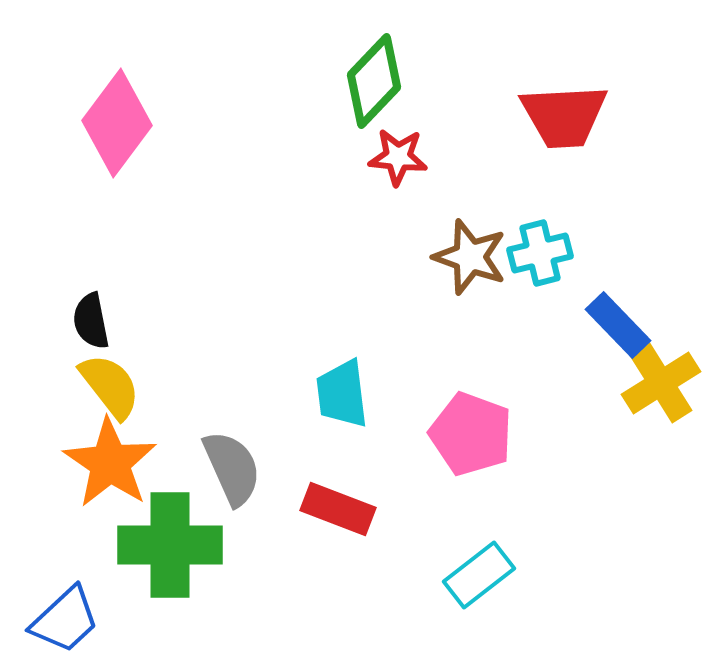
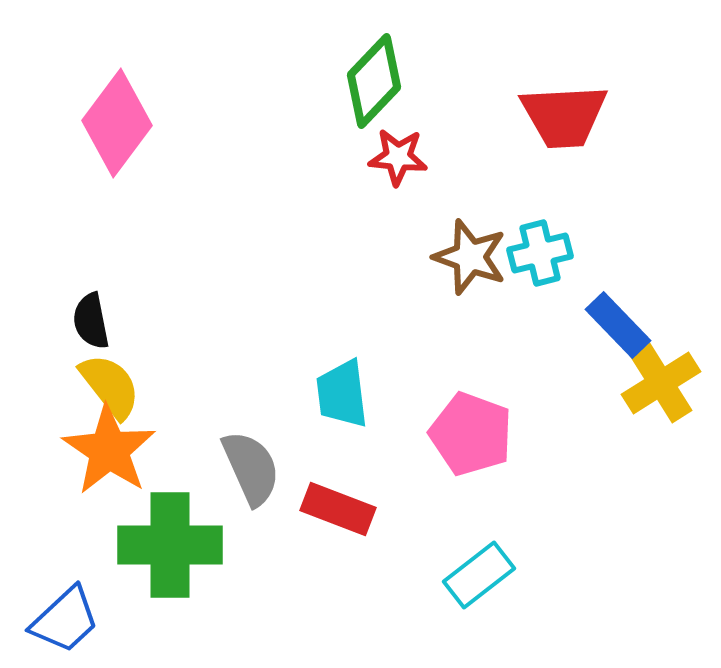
orange star: moved 1 px left, 13 px up
gray semicircle: moved 19 px right
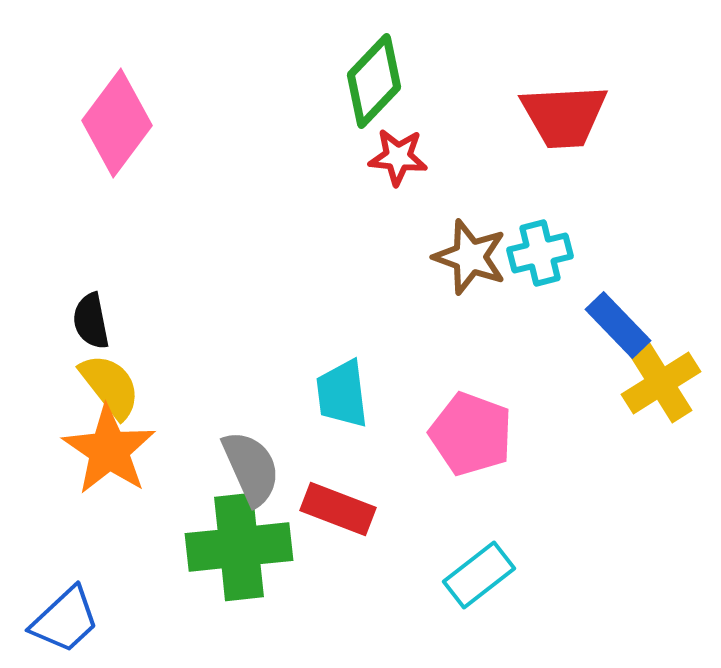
green cross: moved 69 px right, 2 px down; rotated 6 degrees counterclockwise
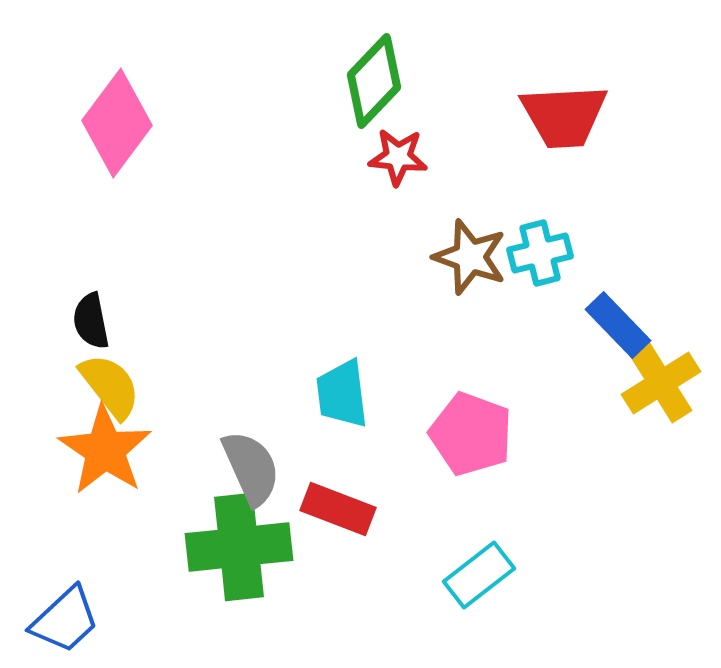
orange star: moved 4 px left
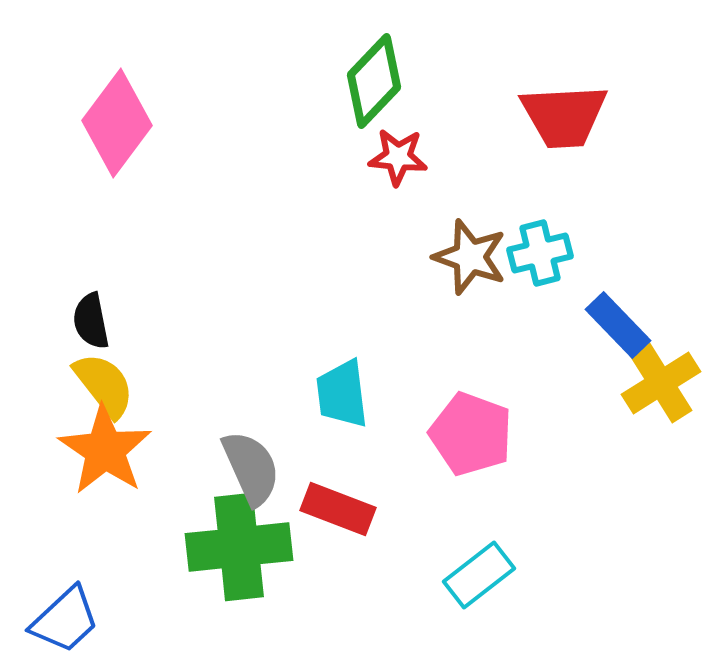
yellow semicircle: moved 6 px left, 1 px up
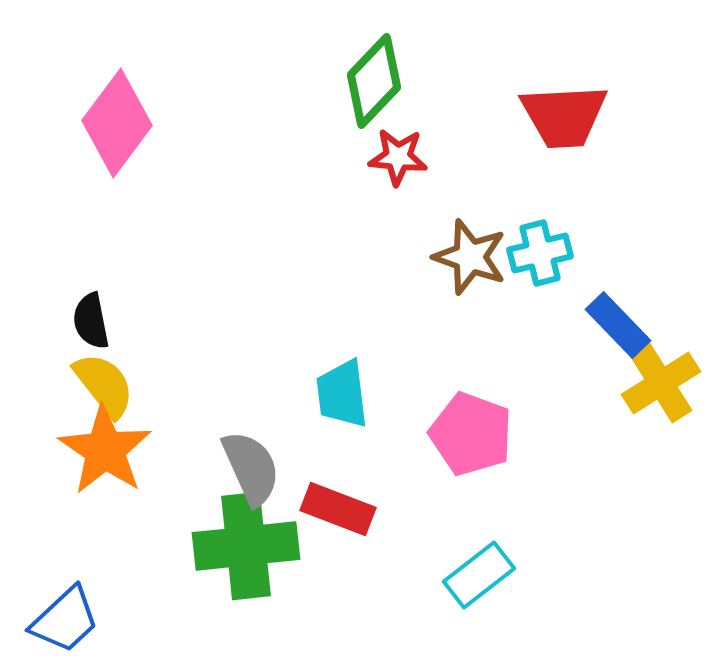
green cross: moved 7 px right, 1 px up
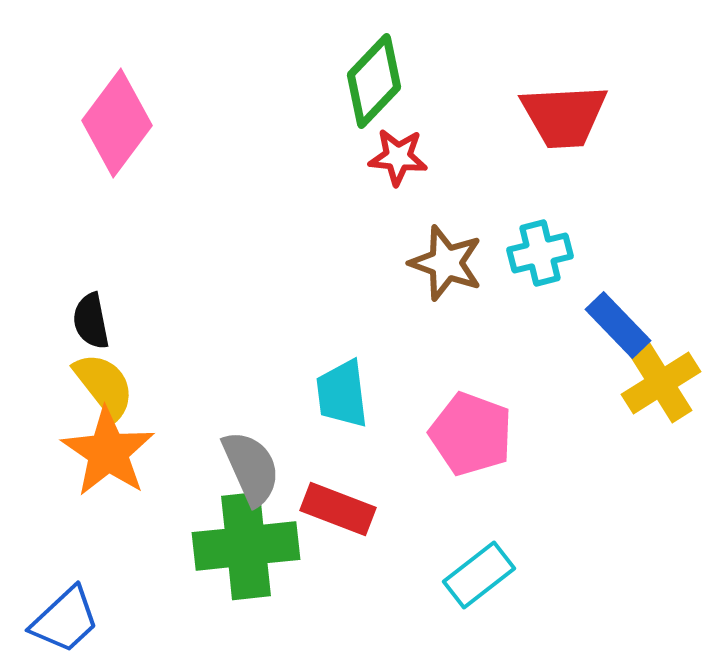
brown star: moved 24 px left, 6 px down
orange star: moved 3 px right, 2 px down
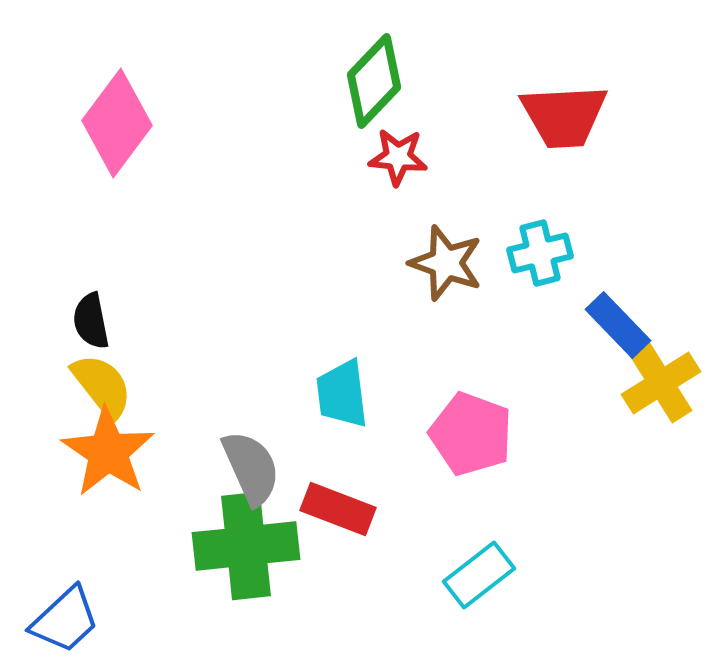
yellow semicircle: moved 2 px left, 1 px down
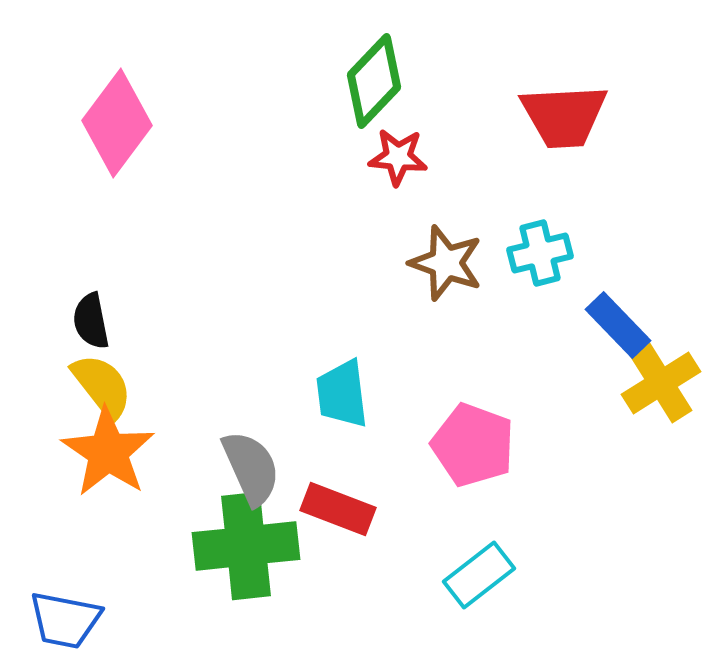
pink pentagon: moved 2 px right, 11 px down
blue trapezoid: rotated 54 degrees clockwise
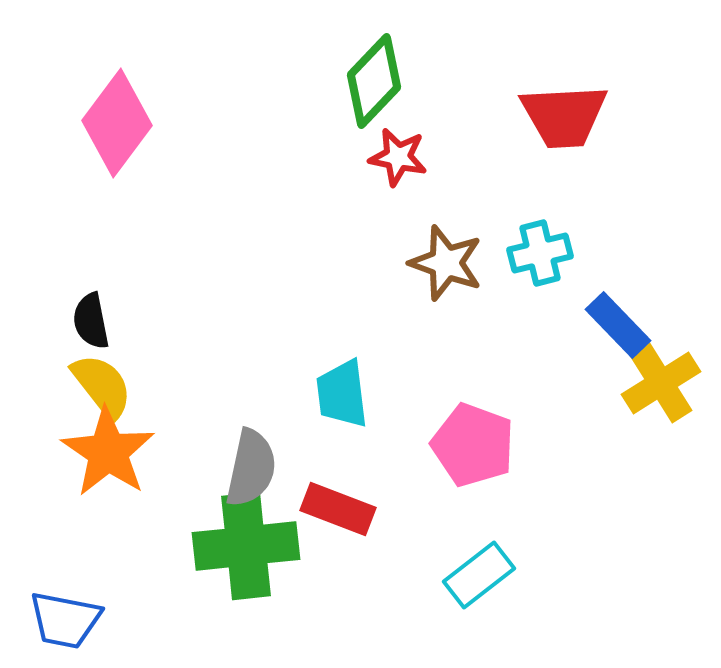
red star: rotated 6 degrees clockwise
gray semicircle: rotated 36 degrees clockwise
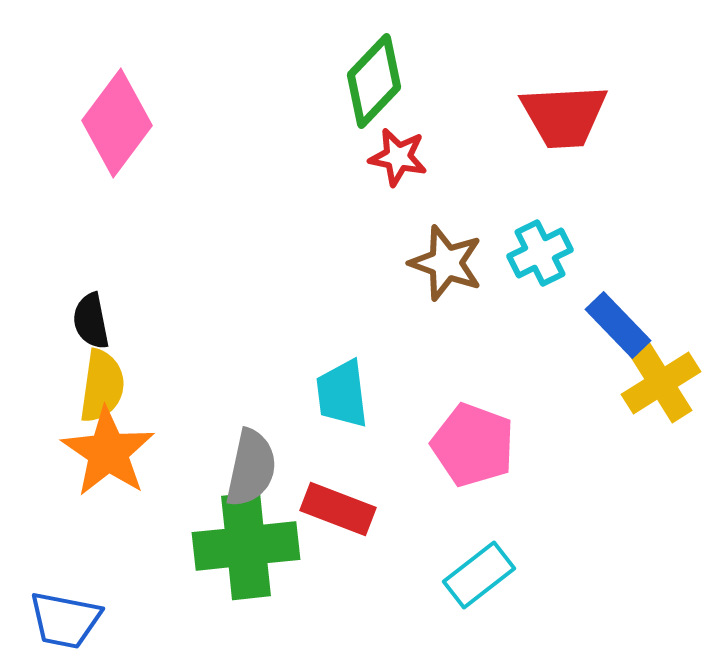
cyan cross: rotated 12 degrees counterclockwise
yellow semicircle: rotated 46 degrees clockwise
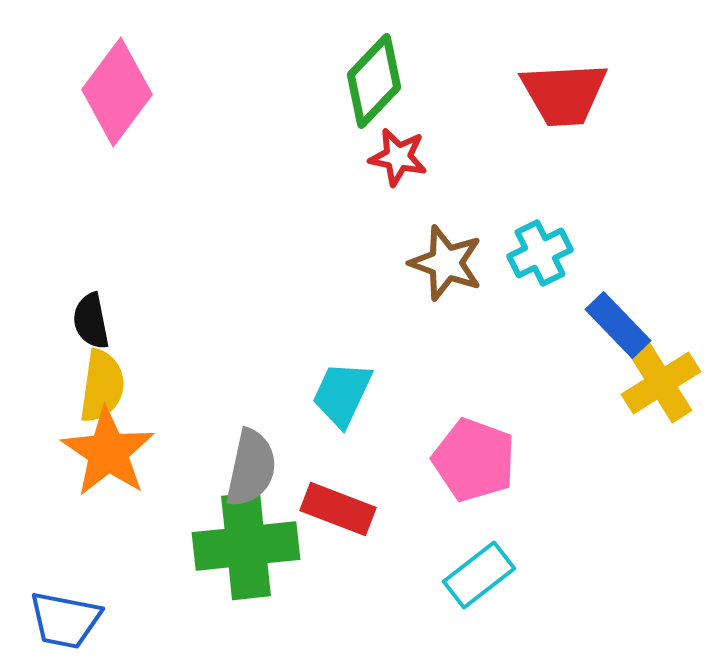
red trapezoid: moved 22 px up
pink diamond: moved 31 px up
cyan trapezoid: rotated 32 degrees clockwise
pink pentagon: moved 1 px right, 15 px down
